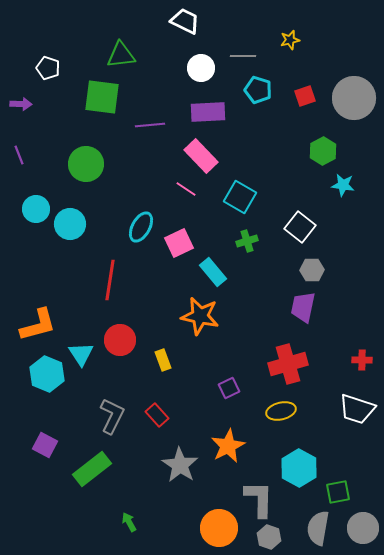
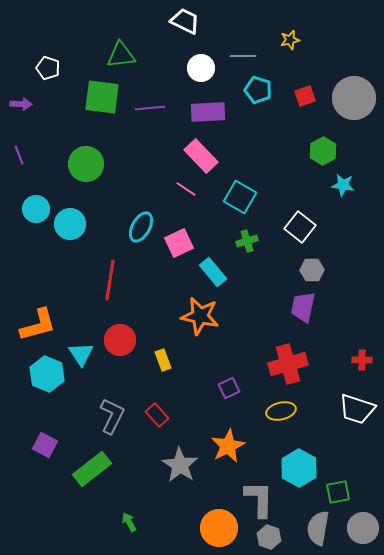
purple line at (150, 125): moved 17 px up
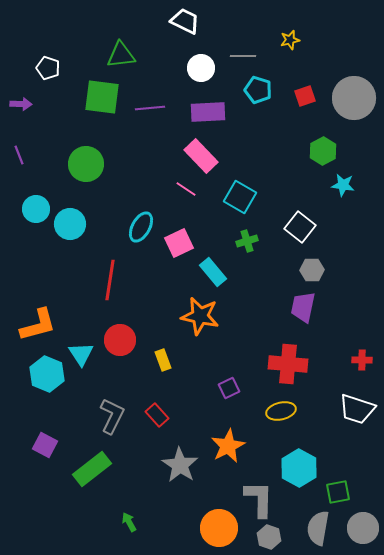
red cross at (288, 364): rotated 21 degrees clockwise
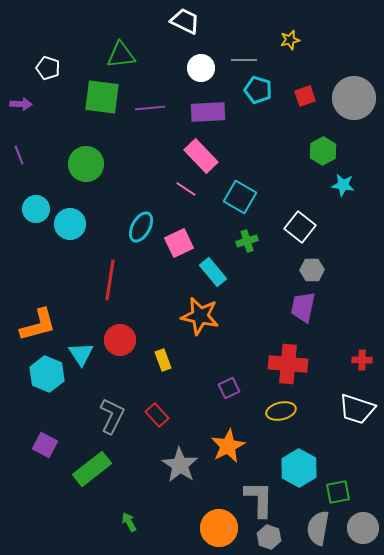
gray line at (243, 56): moved 1 px right, 4 px down
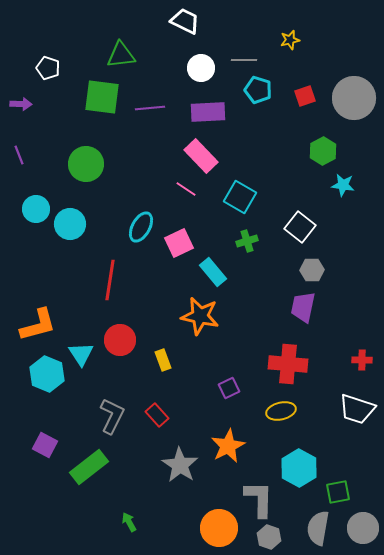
green rectangle at (92, 469): moved 3 px left, 2 px up
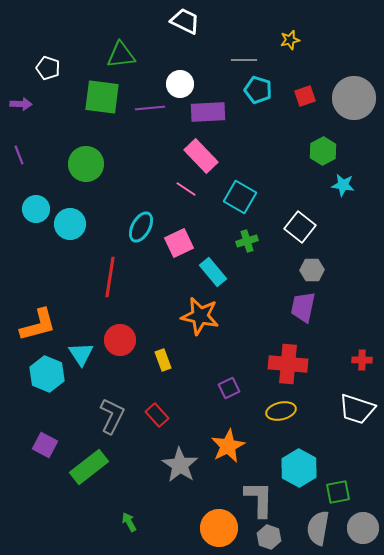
white circle at (201, 68): moved 21 px left, 16 px down
red line at (110, 280): moved 3 px up
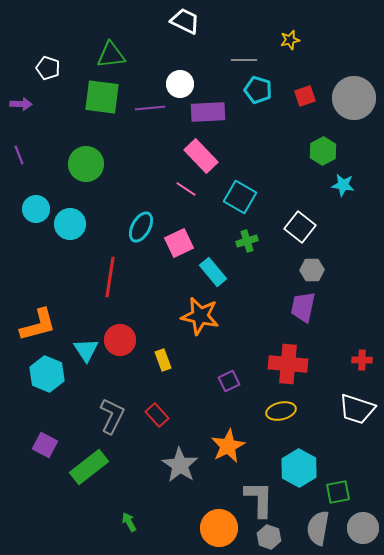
green triangle at (121, 55): moved 10 px left
cyan triangle at (81, 354): moved 5 px right, 4 px up
purple square at (229, 388): moved 7 px up
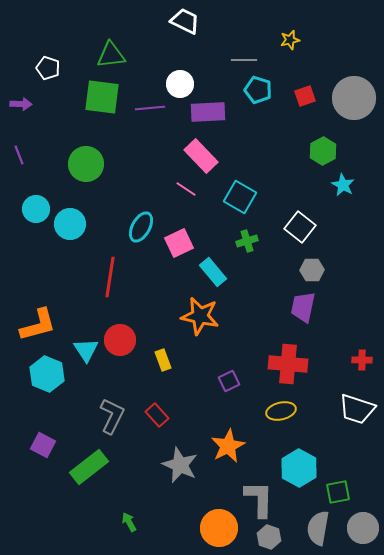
cyan star at (343, 185): rotated 20 degrees clockwise
purple square at (45, 445): moved 2 px left
gray star at (180, 465): rotated 9 degrees counterclockwise
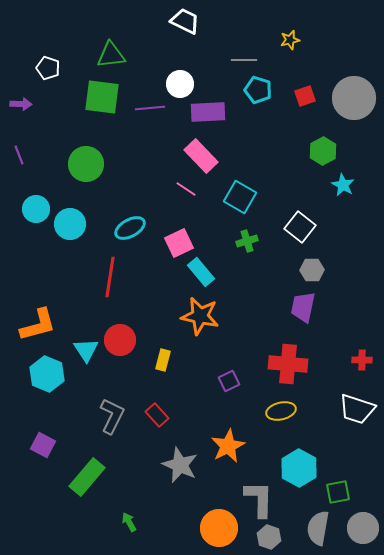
cyan ellipse at (141, 227): moved 11 px left, 1 px down; rotated 32 degrees clockwise
cyan rectangle at (213, 272): moved 12 px left
yellow rectangle at (163, 360): rotated 35 degrees clockwise
green rectangle at (89, 467): moved 2 px left, 10 px down; rotated 12 degrees counterclockwise
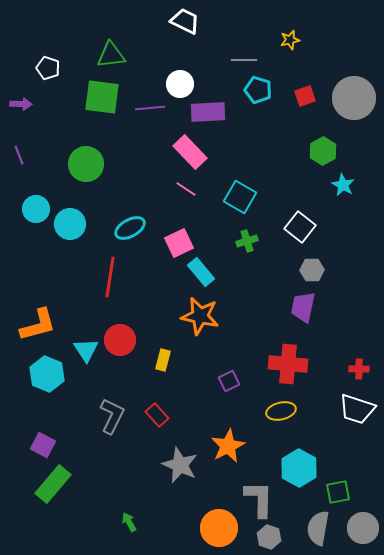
pink rectangle at (201, 156): moved 11 px left, 4 px up
red cross at (362, 360): moved 3 px left, 9 px down
green rectangle at (87, 477): moved 34 px left, 7 px down
